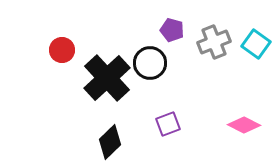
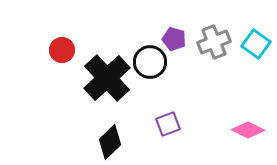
purple pentagon: moved 2 px right, 9 px down
black circle: moved 1 px up
pink diamond: moved 4 px right, 5 px down
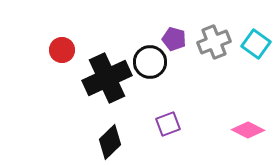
black cross: rotated 18 degrees clockwise
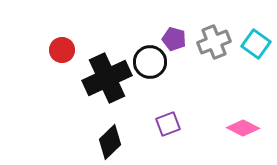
pink diamond: moved 5 px left, 2 px up
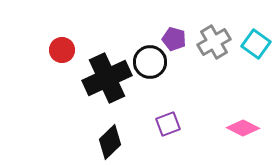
gray cross: rotated 8 degrees counterclockwise
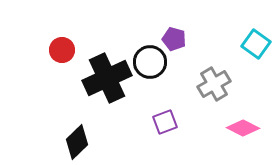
gray cross: moved 42 px down
purple square: moved 3 px left, 2 px up
black diamond: moved 33 px left
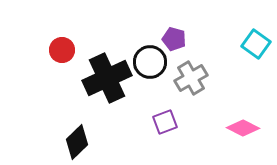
gray cross: moved 23 px left, 6 px up
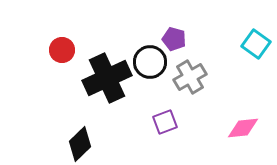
gray cross: moved 1 px left, 1 px up
pink diamond: rotated 32 degrees counterclockwise
black diamond: moved 3 px right, 2 px down
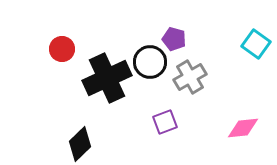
red circle: moved 1 px up
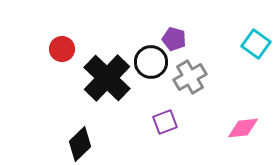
black circle: moved 1 px right
black cross: rotated 21 degrees counterclockwise
